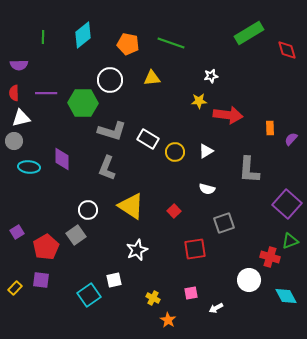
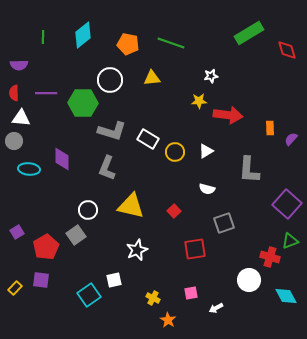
white triangle at (21, 118): rotated 18 degrees clockwise
cyan ellipse at (29, 167): moved 2 px down
yellow triangle at (131, 206): rotated 20 degrees counterclockwise
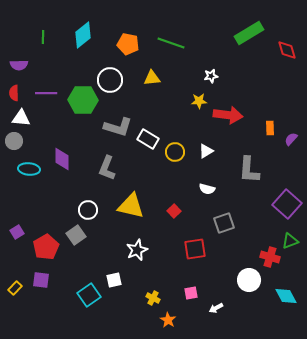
green hexagon at (83, 103): moved 3 px up
gray L-shape at (112, 131): moved 6 px right, 4 px up
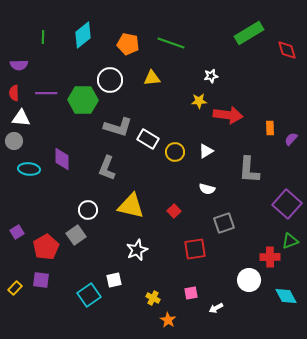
red cross at (270, 257): rotated 18 degrees counterclockwise
